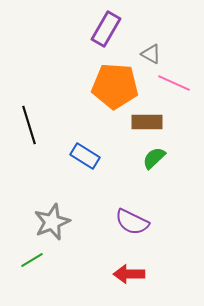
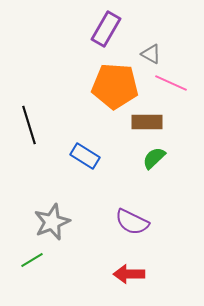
pink line: moved 3 px left
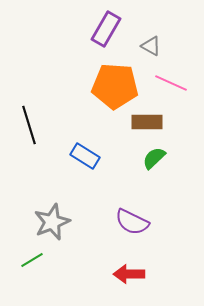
gray triangle: moved 8 px up
